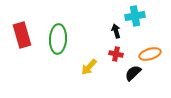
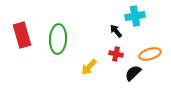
black arrow: rotated 24 degrees counterclockwise
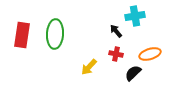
red rectangle: rotated 25 degrees clockwise
green ellipse: moved 3 px left, 5 px up
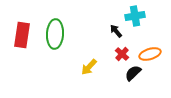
red cross: moved 6 px right; rotated 32 degrees clockwise
